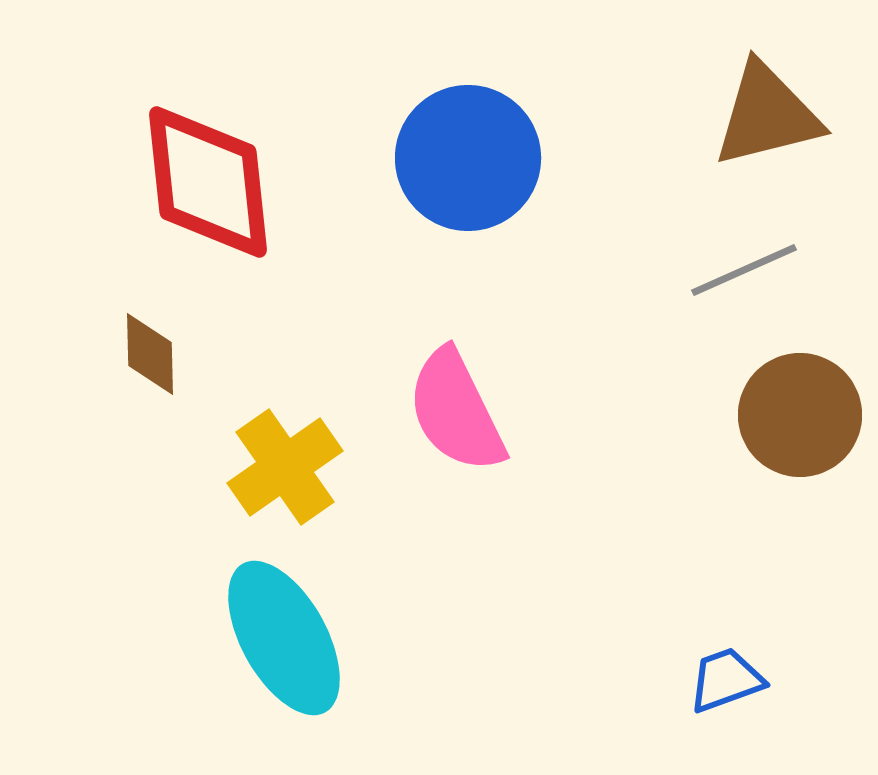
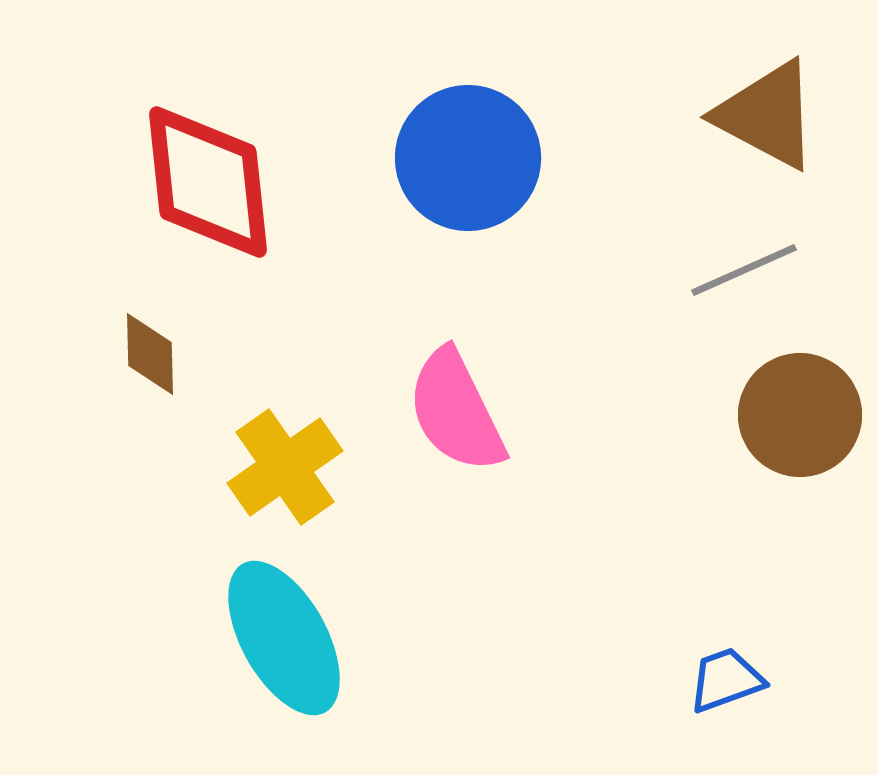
brown triangle: rotated 42 degrees clockwise
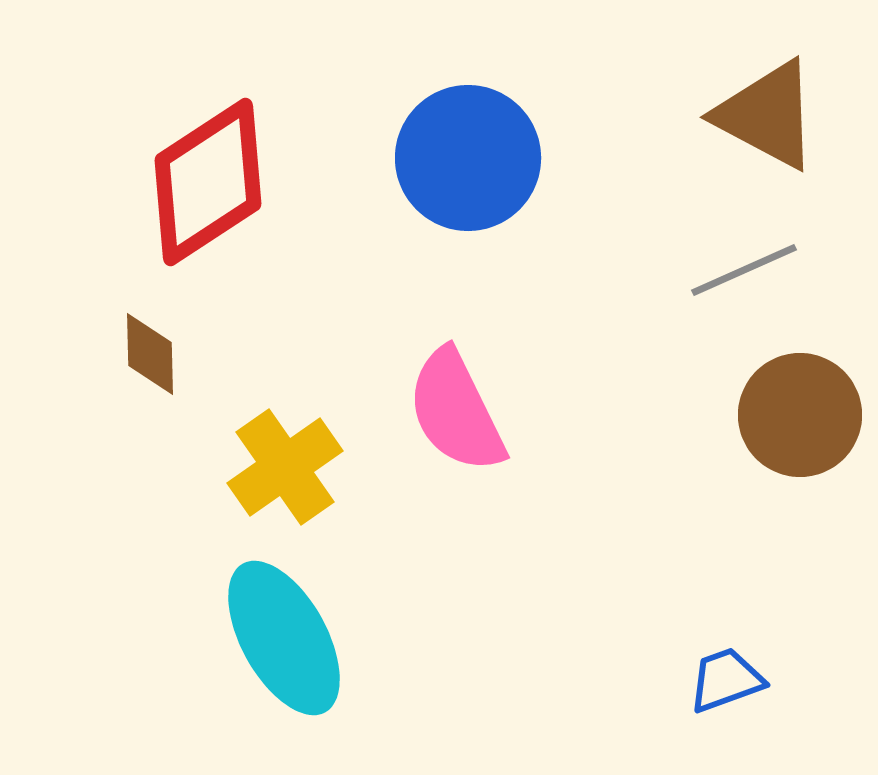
red diamond: rotated 63 degrees clockwise
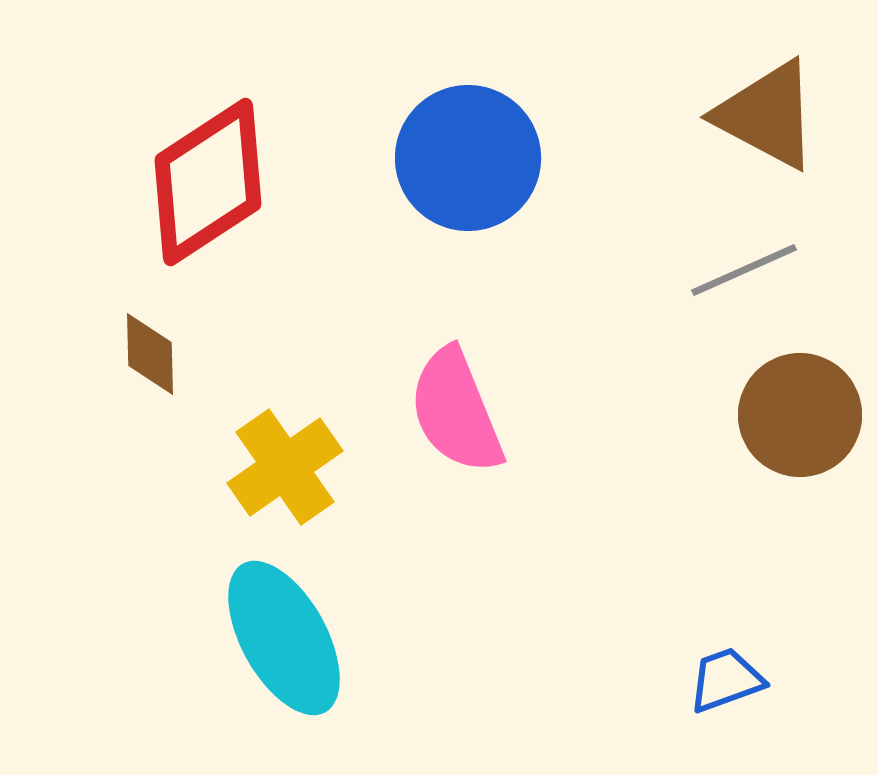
pink semicircle: rotated 4 degrees clockwise
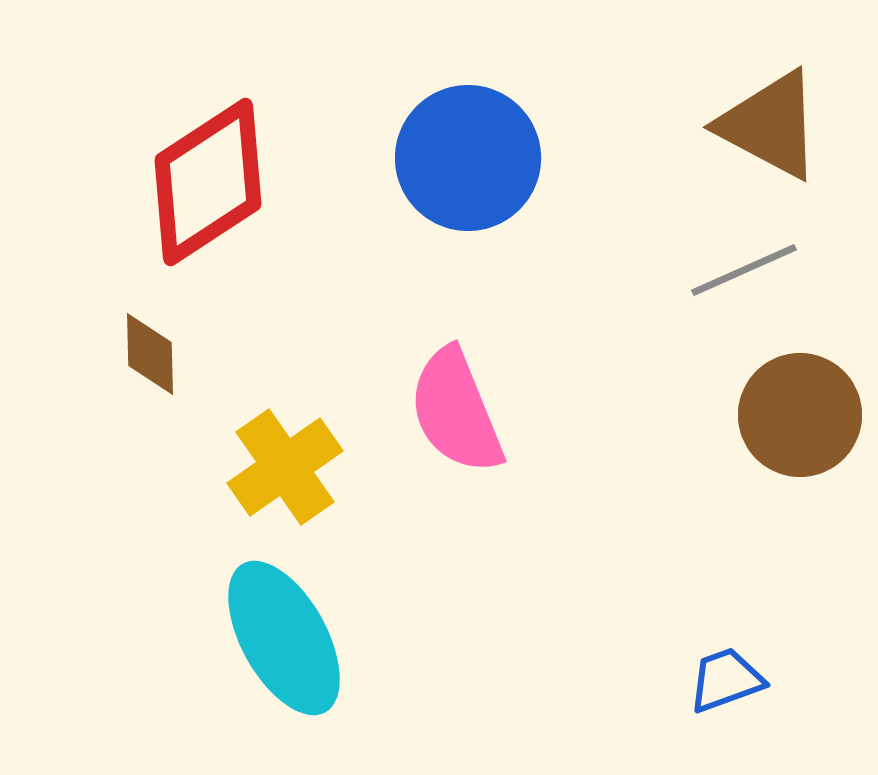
brown triangle: moved 3 px right, 10 px down
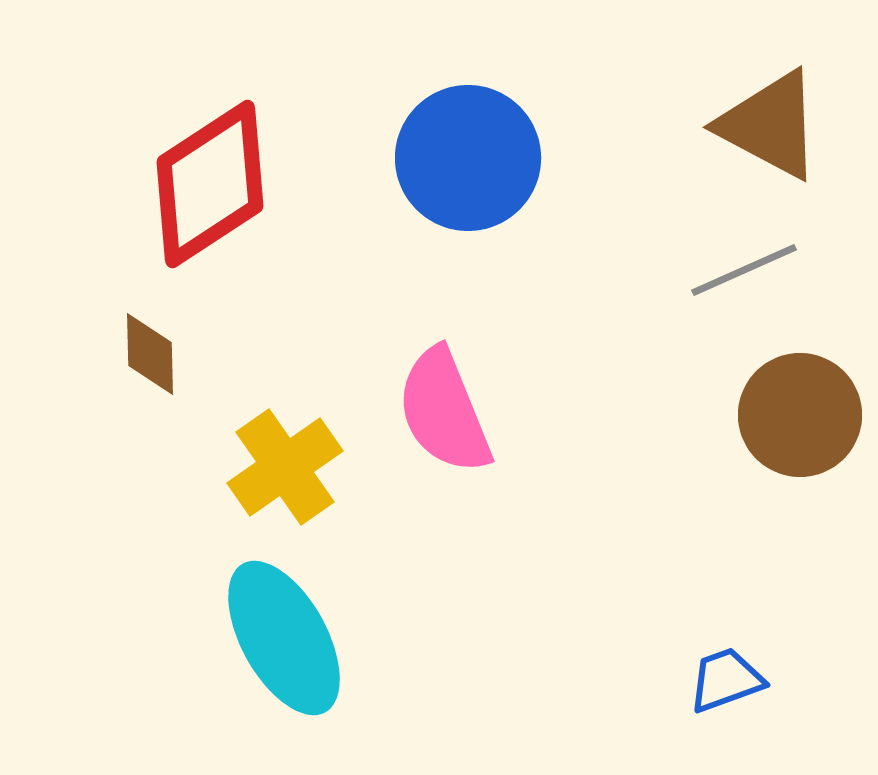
red diamond: moved 2 px right, 2 px down
pink semicircle: moved 12 px left
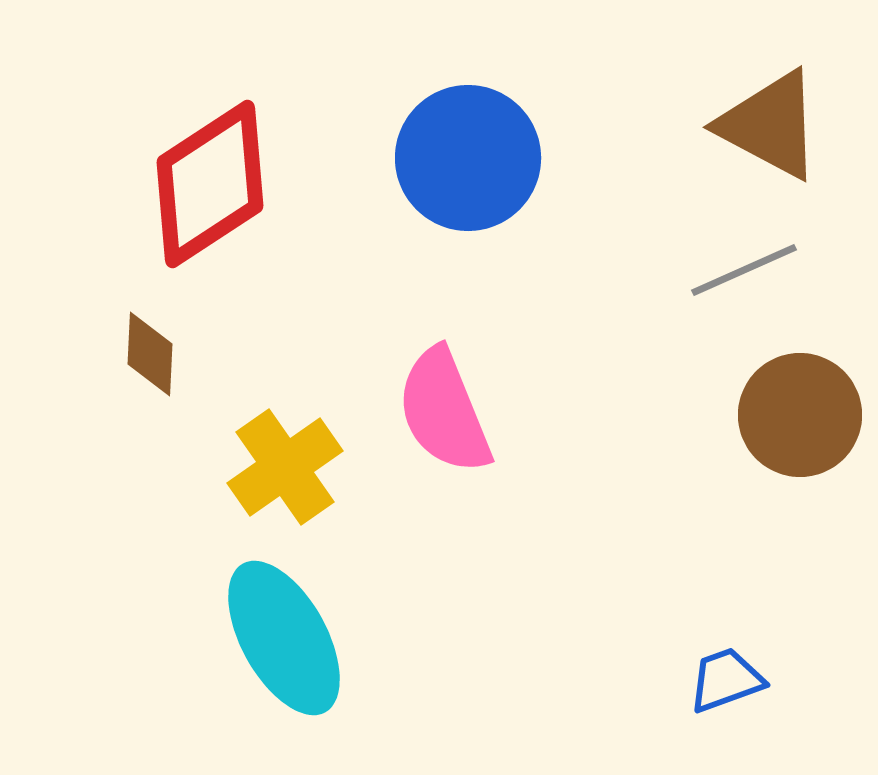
brown diamond: rotated 4 degrees clockwise
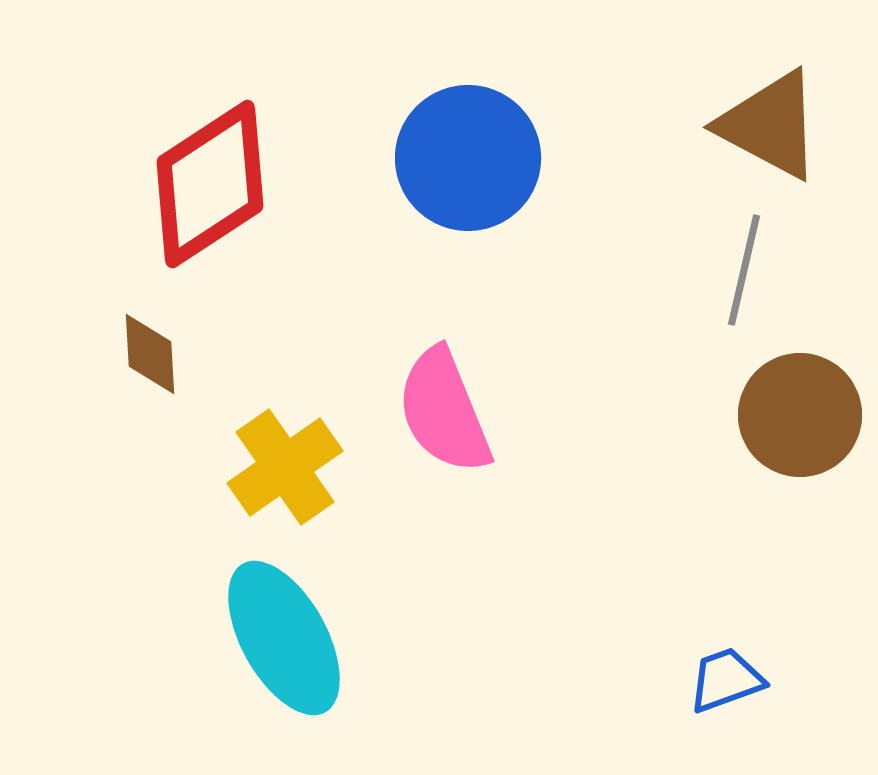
gray line: rotated 53 degrees counterclockwise
brown diamond: rotated 6 degrees counterclockwise
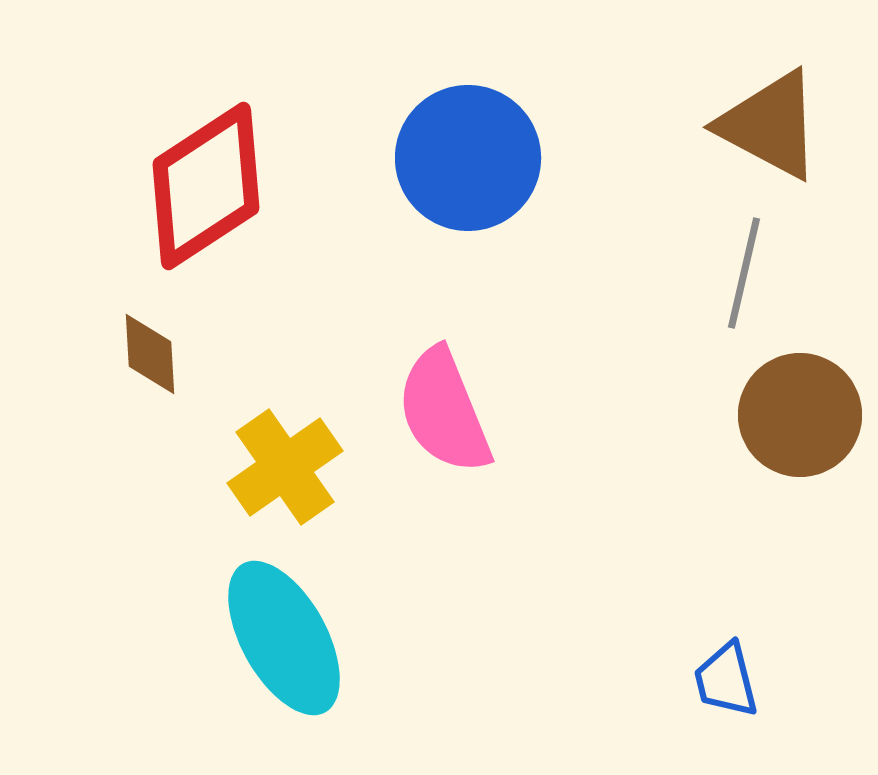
red diamond: moved 4 px left, 2 px down
gray line: moved 3 px down
blue trapezoid: rotated 84 degrees counterclockwise
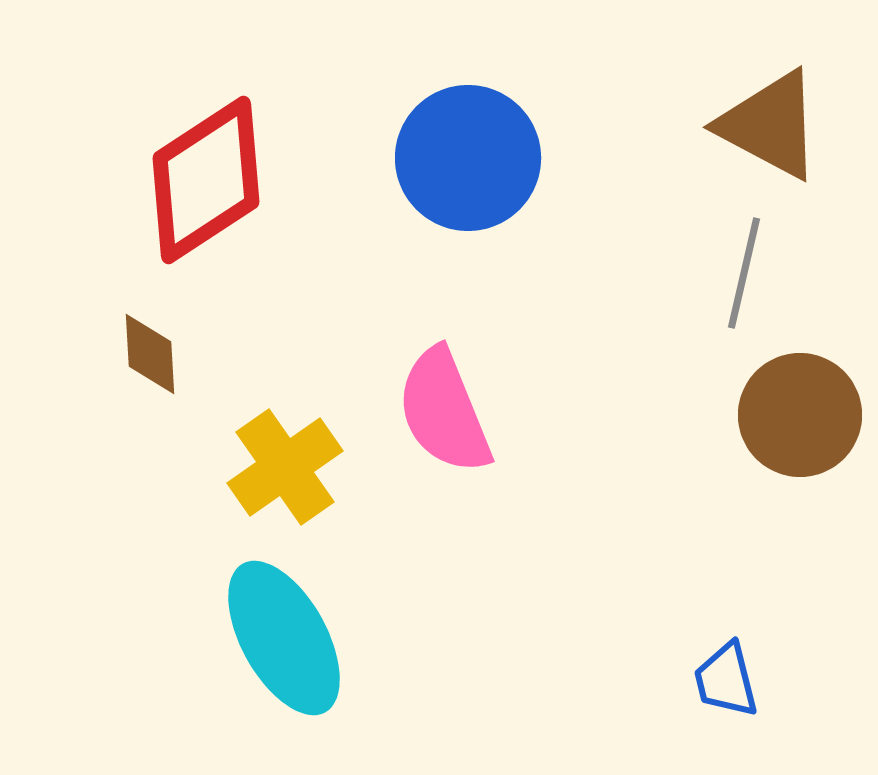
red diamond: moved 6 px up
